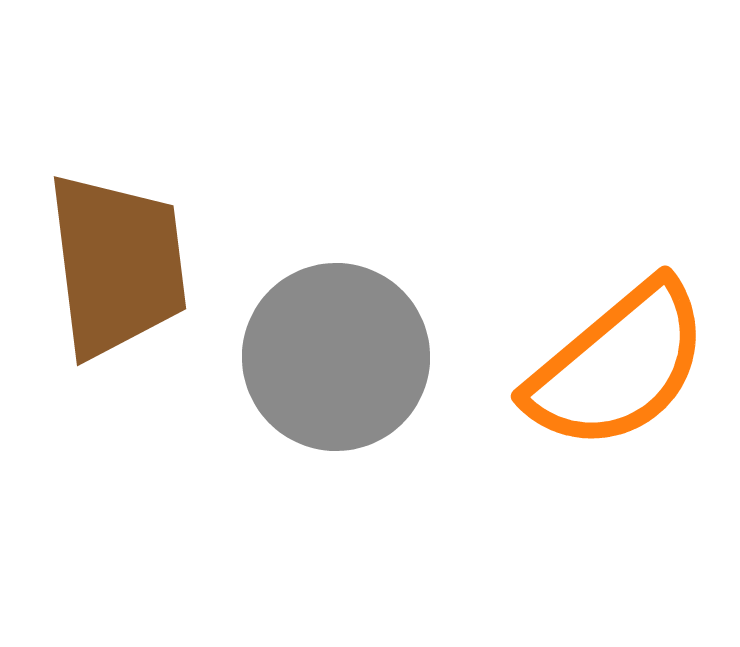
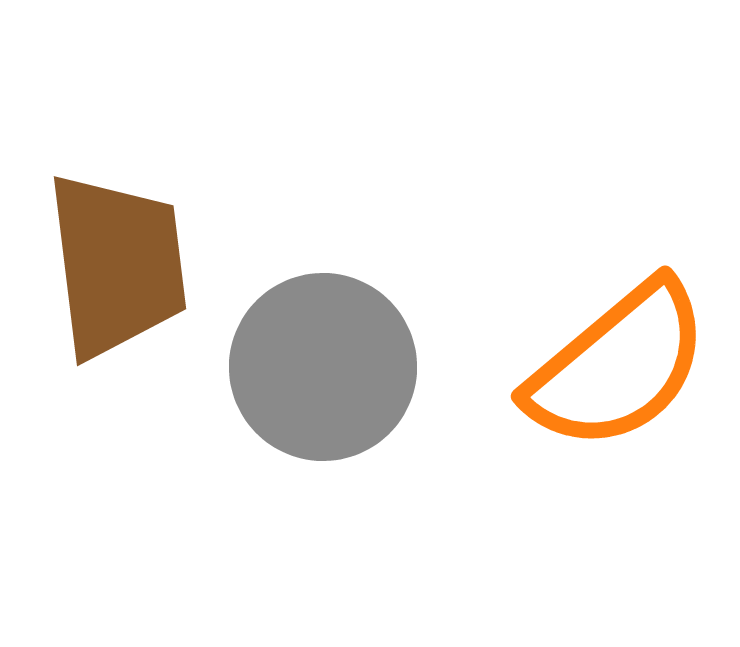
gray circle: moved 13 px left, 10 px down
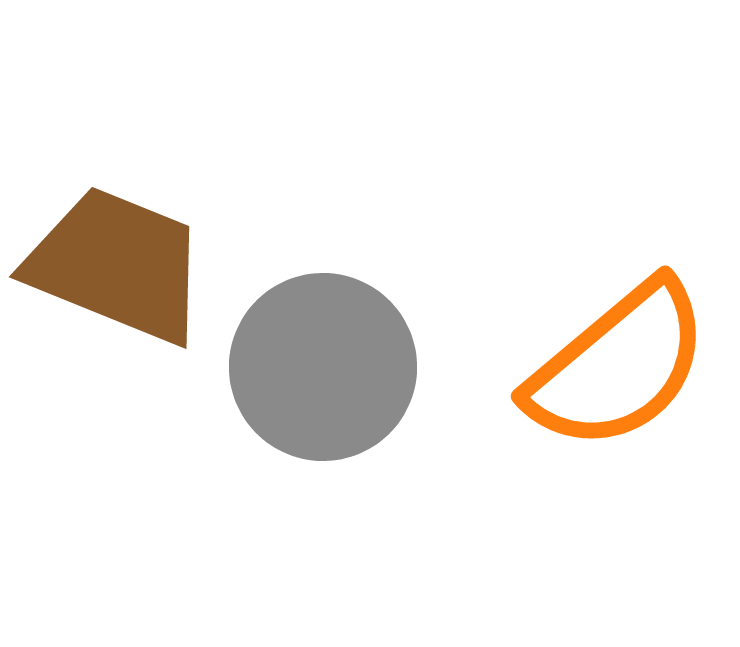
brown trapezoid: rotated 61 degrees counterclockwise
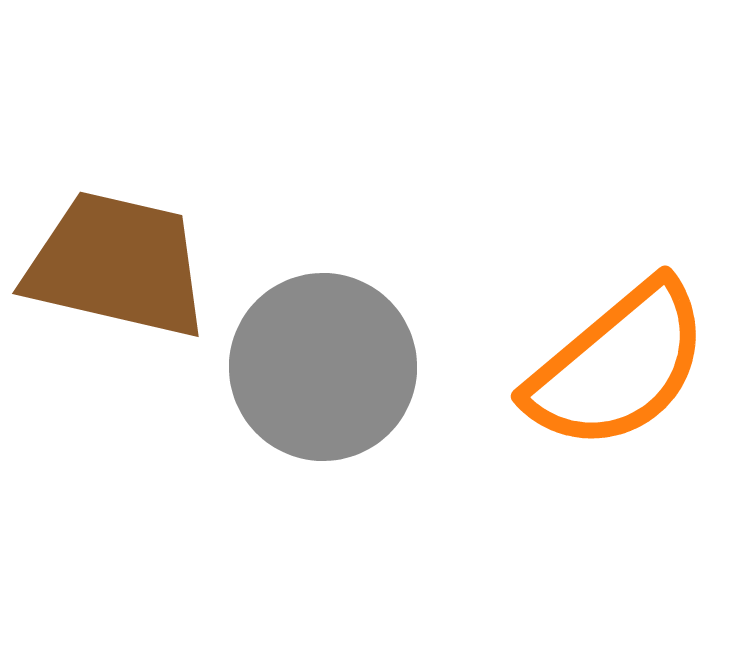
brown trapezoid: rotated 9 degrees counterclockwise
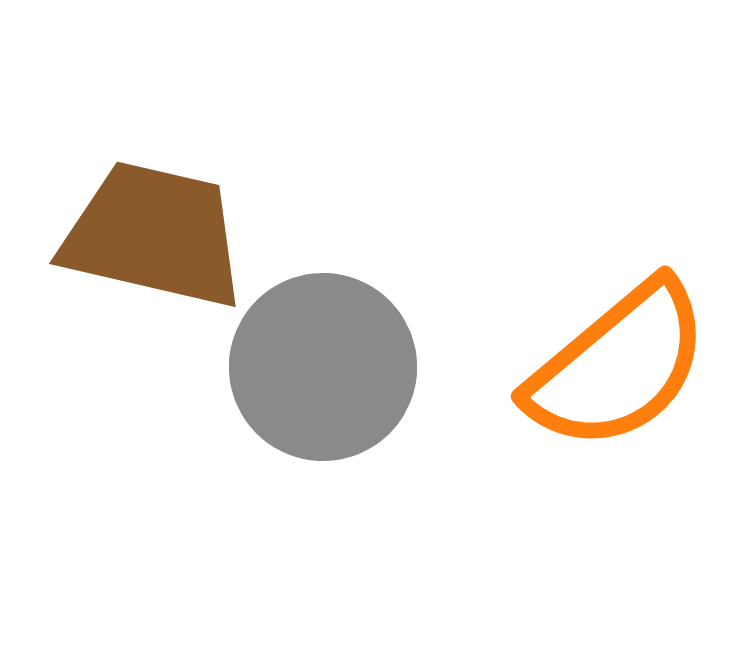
brown trapezoid: moved 37 px right, 30 px up
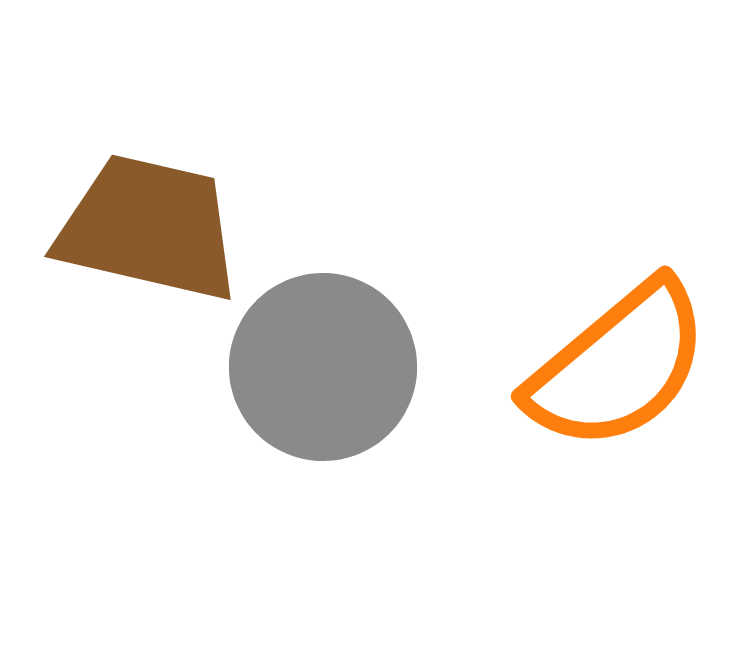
brown trapezoid: moved 5 px left, 7 px up
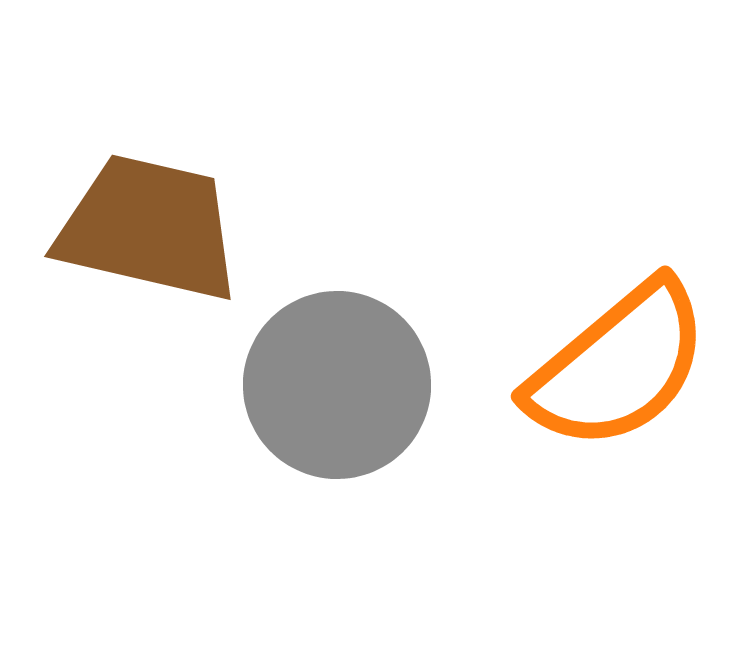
gray circle: moved 14 px right, 18 px down
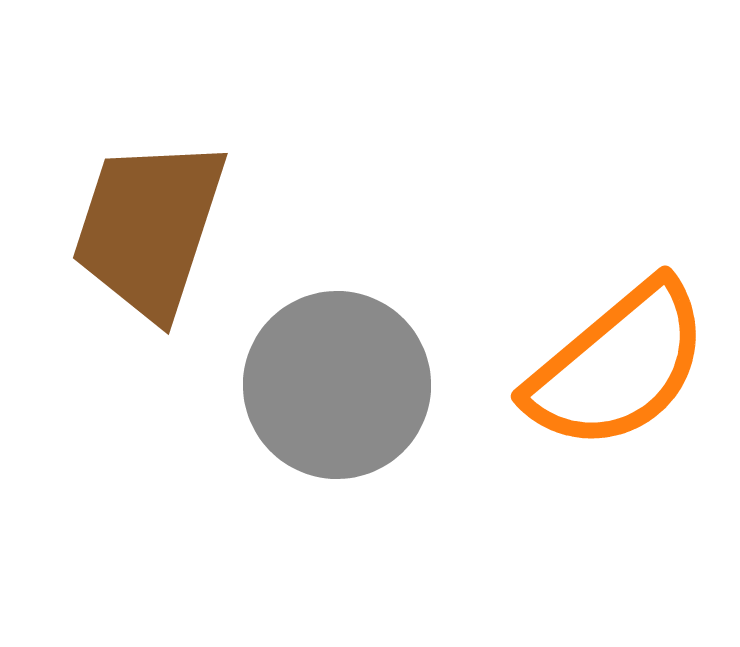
brown trapezoid: rotated 85 degrees counterclockwise
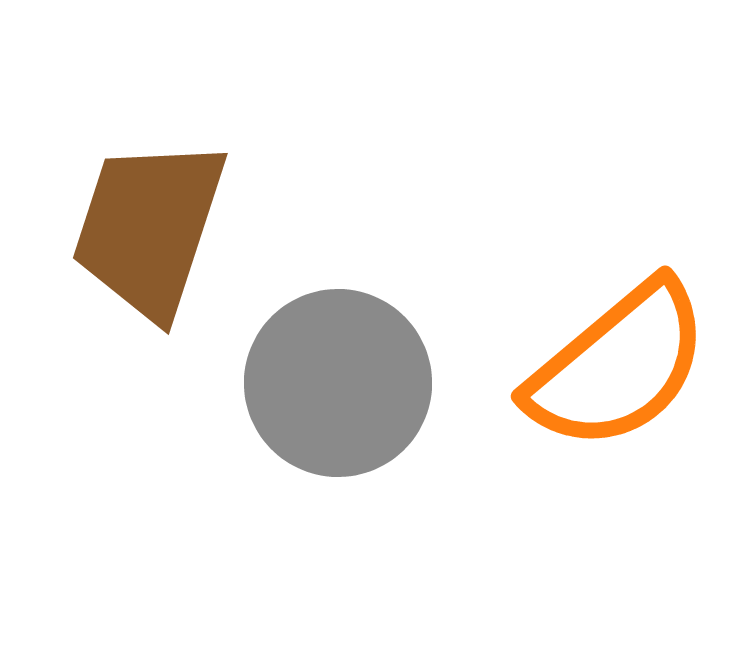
gray circle: moved 1 px right, 2 px up
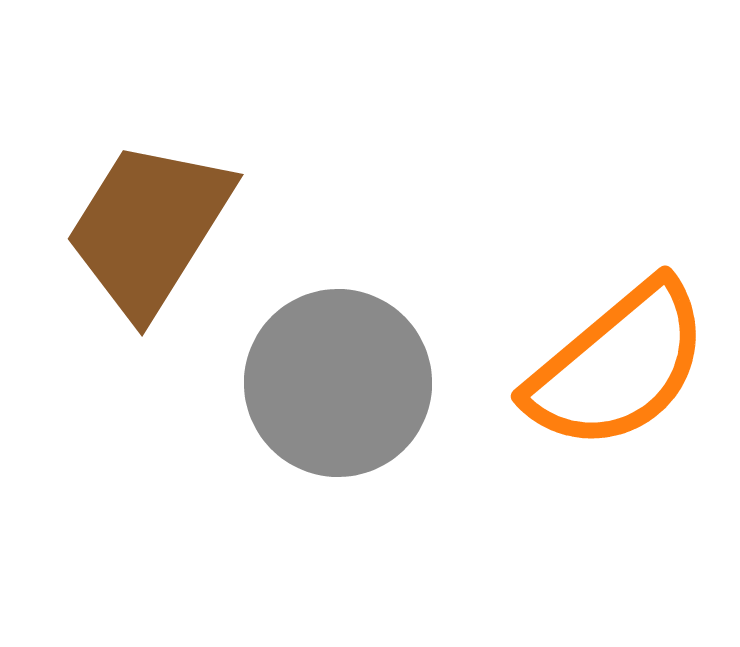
brown trapezoid: rotated 14 degrees clockwise
